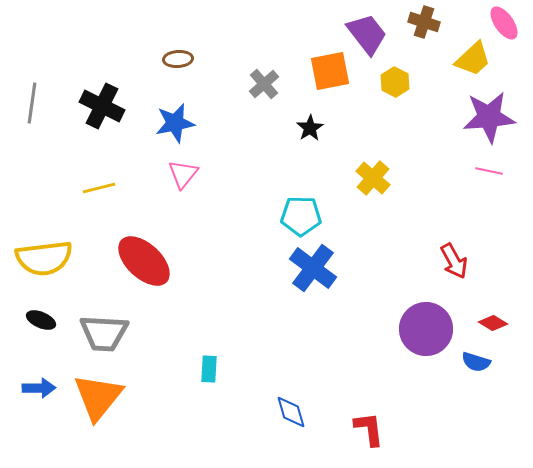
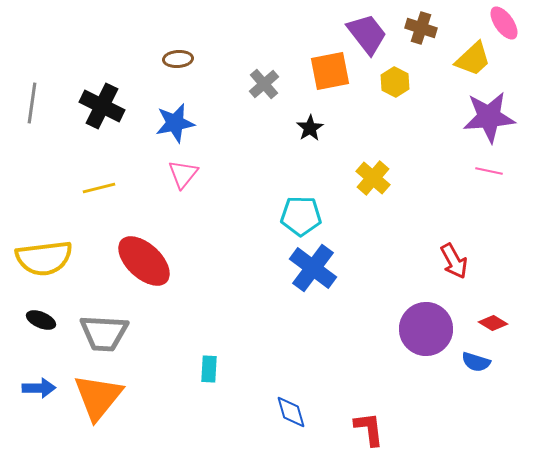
brown cross: moved 3 px left, 6 px down
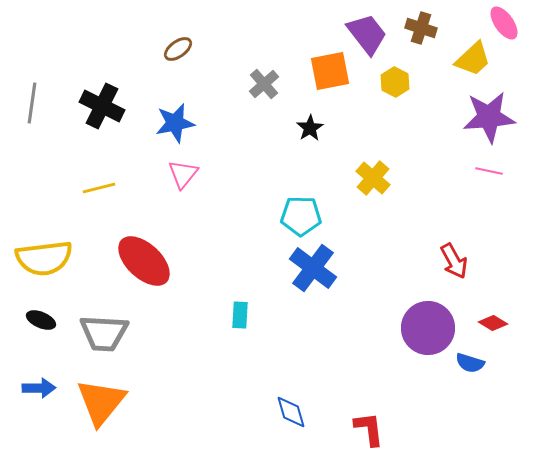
brown ellipse: moved 10 px up; rotated 32 degrees counterclockwise
purple circle: moved 2 px right, 1 px up
blue semicircle: moved 6 px left, 1 px down
cyan rectangle: moved 31 px right, 54 px up
orange triangle: moved 3 px right, 5 px down
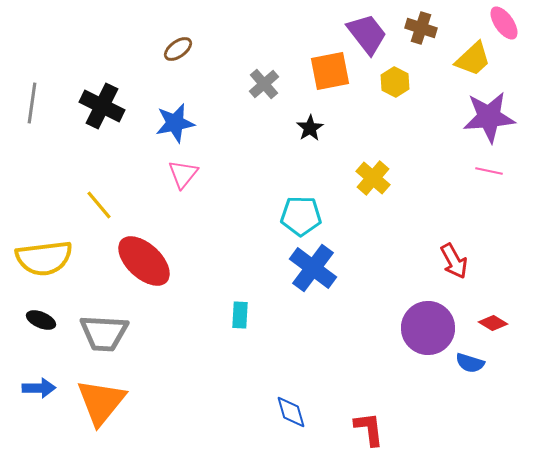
yellow line: moved 17 px down; rotated 64 degrees clockwise
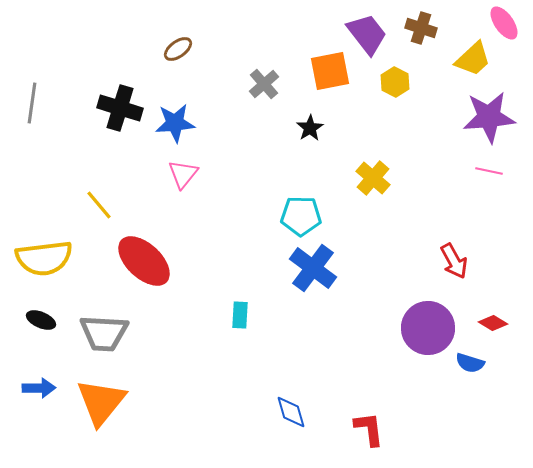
black cross: moved 18 px right, 2 px down; rotated 9 degrees counterclockwise
blue star: rotated 6 degrees clockwise
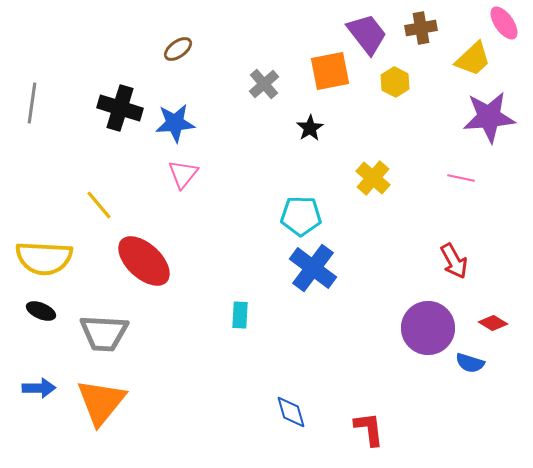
brown cross: rotated 28 degrees counterclockwise
pink line: moved 28 px left, 7 px down
yellow semicircle: rotated 10 degrees clockwise
black ellipse: moved 9 px up
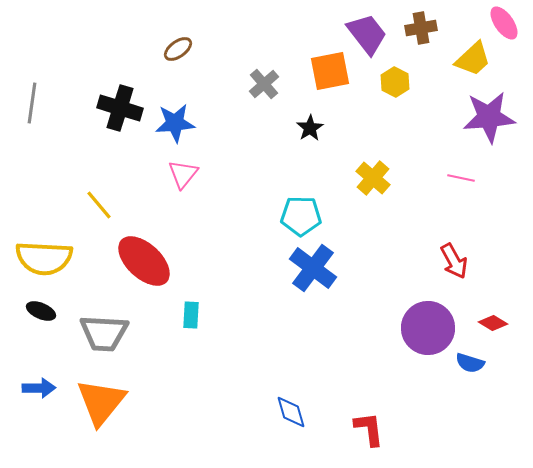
cyan rectangle: moved 49 px left
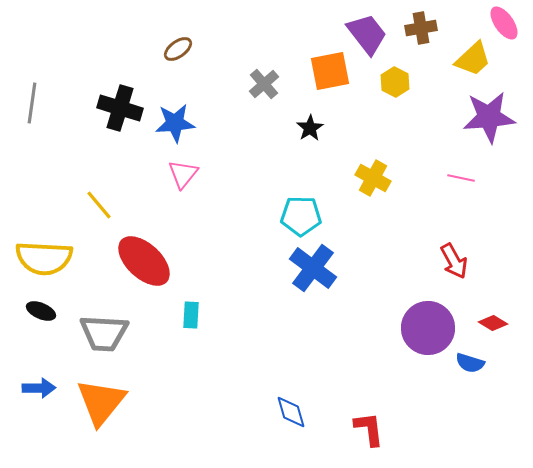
yellow cross: rotated 12 degrees counterclockwise
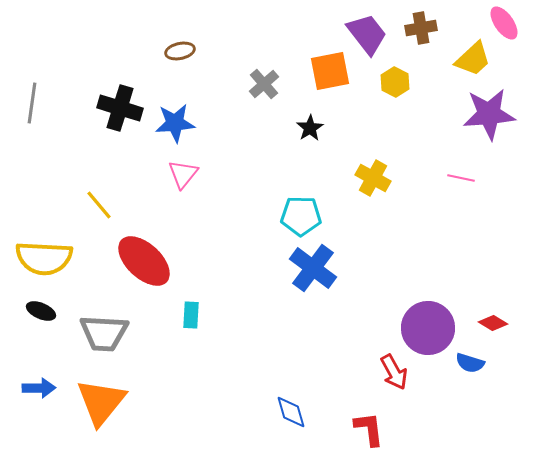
brown ellipse: moved 2 px right, 2 px down; rotated 24 degrees clockwise
purple star: moved 3 px up
red arrow: moved 60 px left, 111 px down
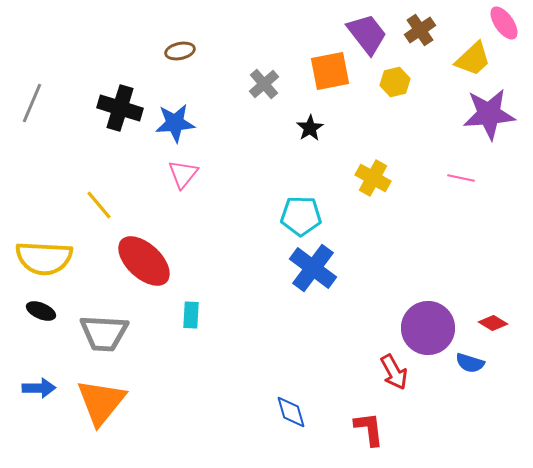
brown cross: moved 1 px left, 2 px down; rotated 24 degrees counterclockwise
yellow hexagon: rotated 20 degrees clockwise
gray line: rotated 15 degrees clockwise
